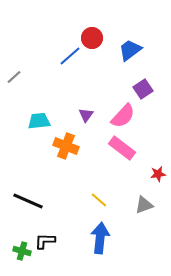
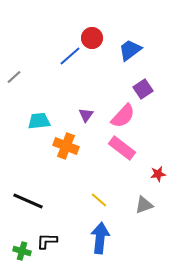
black L-shape: moved 2 px right
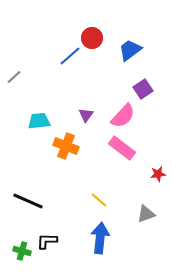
gray triangle: moved 2 px right, 9 px down
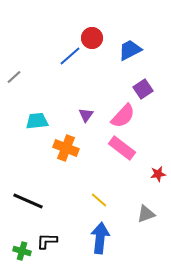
blue trapezoid: rotated 10 degrees clockwise
cyan trapezoid: moved 2 px left
orange cross: moved 2 px down
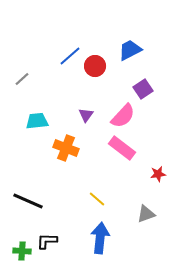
red circle: moved 3 px right, 28 px down
gray line: moved 8 px right, 2 px down
yellow line: moved 2 px left, 1 px up
green cross: rotated 12 degrees counterclockwise
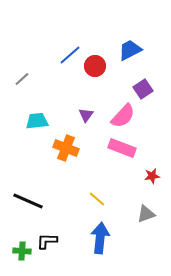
blue line: moved 1 px up
pink rectangle: rotated 16 degrees counterclockwise
red star: moved 6 px left, 2 px down
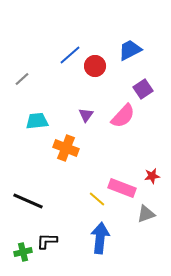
pink rectangle: moved 40 px down
green cross: moved 1 px right, 1 px down; rotated 18 degrees counterclockwise
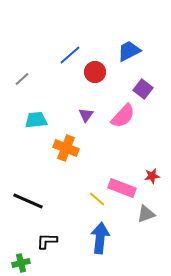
blue trapezoid: moved 1 px left, 1 px down
red circle: moved 6 px down
purple square: rotated 18 degrees counterclockwise
cyan trapezoid: moved 1 px left, 1 px up
green cross: moved 2 px left, 11 px down
